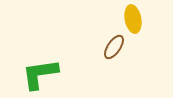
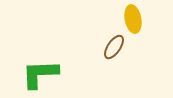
green L-shape: rotated 6 degrees clockwise
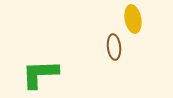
brown ellipse: rotated 40 degrees counterclockwise
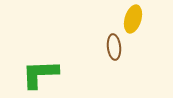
yellow ellipse: rotated 28 degrees clockwise
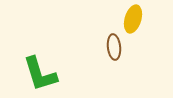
green L-shape: rotated 105 degrees counterclockwise
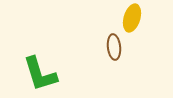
yellow ellipse: moved 1 px left, 1 px up
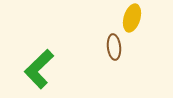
green L-shape: moved 1 px left, 5 px up; rotated 63 degrees clockwise
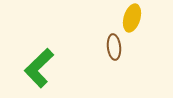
green L-shape: moved 1 px up
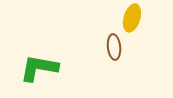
green L-shape: rotated 54 degrees clockwise
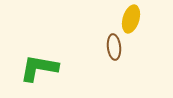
yellow ellipse: moved 1 px left, 1 px down
